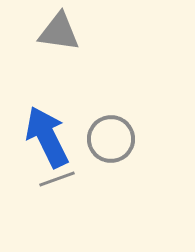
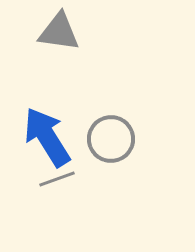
blue arrow: rotated 6 degrees counterclockwise
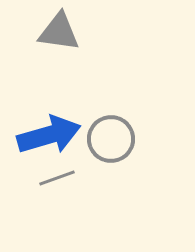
blue arrow: moved 2 px right, 2 px up; rotated 106 degrees clockwise
gray line: moved 1 px up
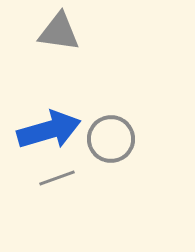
blue arrow: moved 5 px up
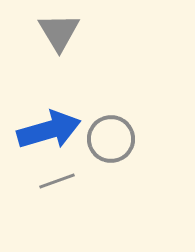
gray triangle: rotated 51 degrees clockwise
gray line: moved 3 px down
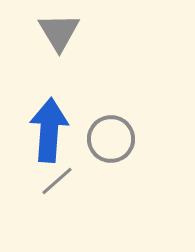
blue arrow: rotated 70 degrees counterclockwise
gray line: rotated 21 degrees counterclockwise
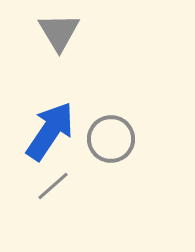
blue arrow: moved 1 px right, 1 px down; rotated 30 degrees clockwise
gray line: moved 4 px left, 5 px down
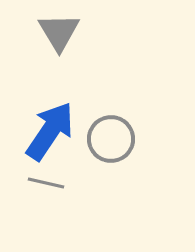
gray line: moved 7 px left, 3 px up; rotated 54 degrees clockwise
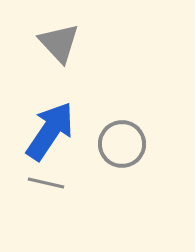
gray triangle: moved 11 px down; rotated 12 degrees counterclockwise
gray circle: moved 11 px right, 5 px down
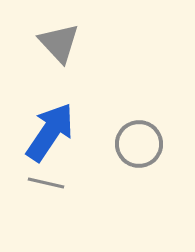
blue arrow: moved 1 px down
gray circle: moved 17 px right
